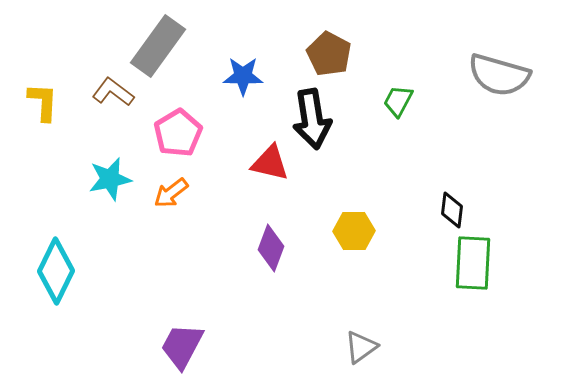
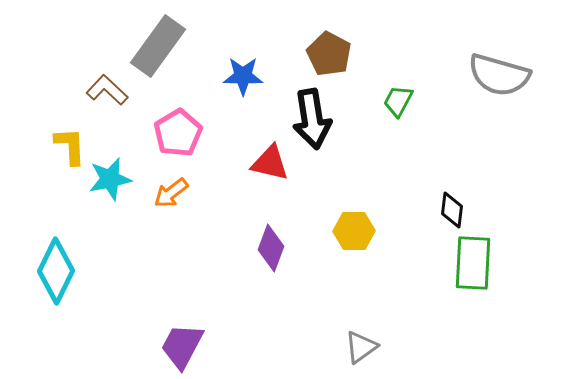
brown L-shape: moved 6 px left, 2 px up; rotated 6 degrees clockwise
yellow L-shape: moved 27 px right, 44 px down; rotated 6 degrees counterclockwise
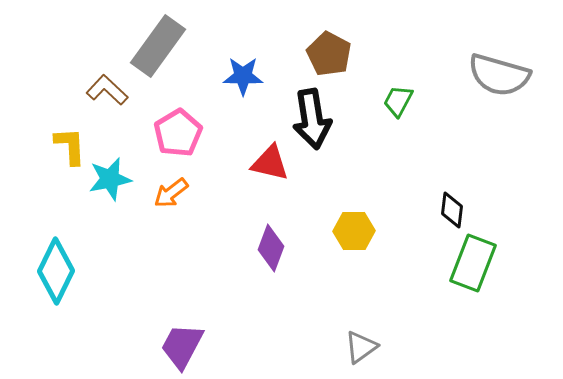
green rectangle: rotated 18 degrees clockwise
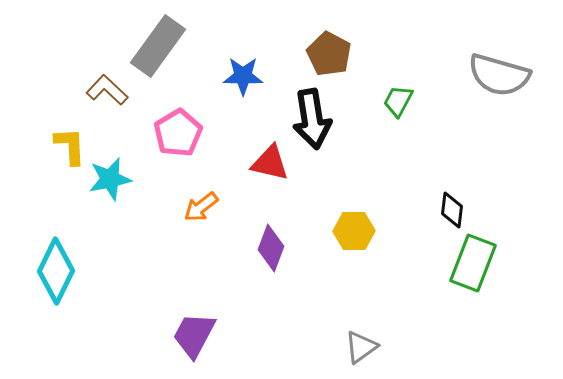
orange arrow: moved 30 px right, 14 px down
purple trapezoid: moved 12 px right, 11 px up
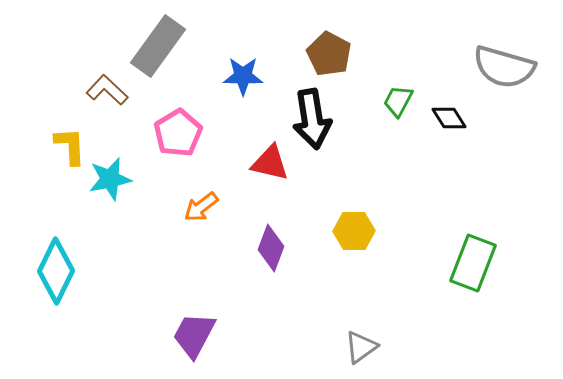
gray semicircle: moved 5 px right, 8 px up
black diamond: moved 3 px left, 92 px up; rotated 39 degrees counterclockwise
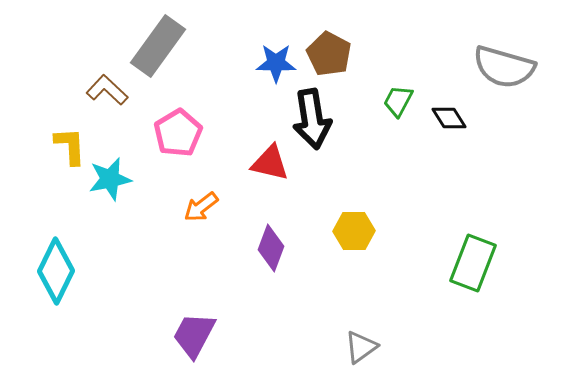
blue star: moved 33 px right, 13 px up
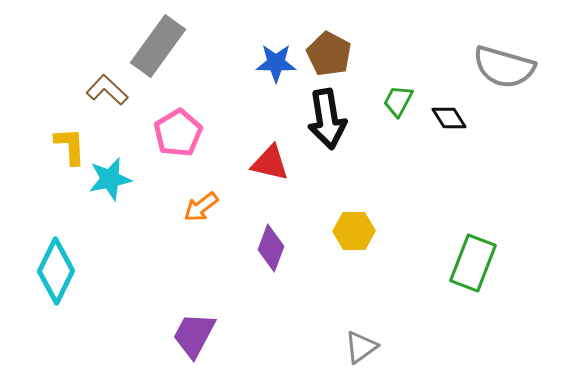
black arrow: moved 15 px right
